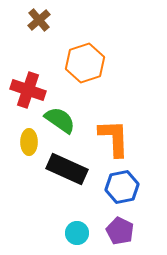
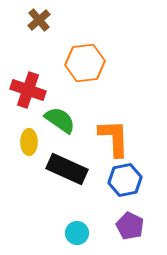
orange hexagon: rotated 12 degrees clockwise
blue hexagon: moved 3 px right, 7 px up
purple pentagon: moved 10 px right, 5 px up
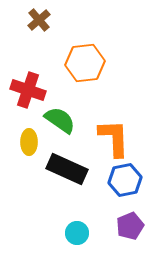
purple pentagon: rotated 24 degrees clockwise
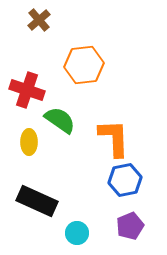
orange hexagon: moved 1 px left, 2 px down
red cross: moved 1 px left
black rectangle: moved 30 px left, 32 px down
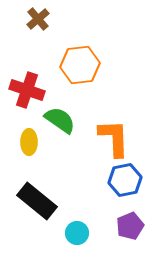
brown cross: moved 1 px left, 1 px up
orange hexagon: moved 4 px left
black rectangle: rotated 15 degrees clockwise
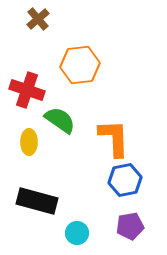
black rectangle: rotated 24 degrees counterclockwise
purple pentagon: rotated 12 degrees clockwise
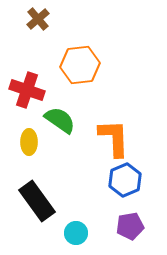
blue hexagon: rotated 12 degrees counterclockwise
black rectangle: rotated 39 degrees clockwise
cyan circle: moved 1 px left
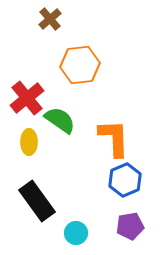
brown cross: moved 12 px right
red cross: moved 8 px down; rotated 32 degrees clockwise
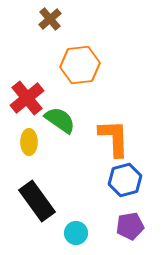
blue hexagon: rotated 8 degrees clockwise
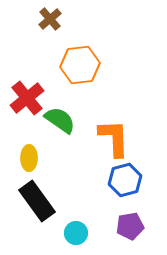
yellow ellipse: moved 16 px down
